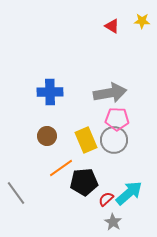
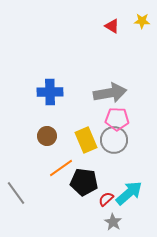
black pentagon: rotated 12 degrees clockwise
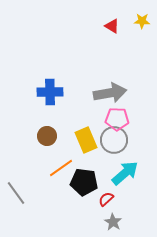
cyan arrow: moved 4 px left, 20 px up
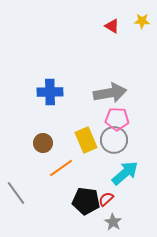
brown circle: moved 4 px left, 7 px down
black pentagon: moved 2 px right, 19 px down
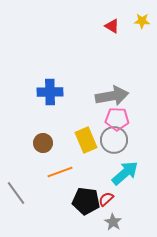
gray arrow: moved 2 px right, 3 px down
orange line: moved 1 px left, 4 px down; rotated 15 degrees clockwise
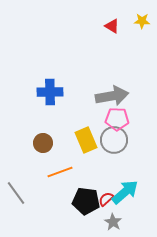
cyan arrow: moved 19 px down
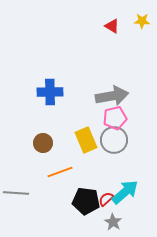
pink pentagon: moved 2 px left, 1 px up; rotated 15 degrees counterclockwise
gray line: rotated 50 degrees counterclockwise
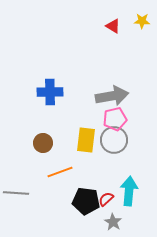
red triangle: moved 1 px right
pink pentagon: moved 1 px down
yellow rectangle: rotated 30 degrees clockwise
cyan arrow: moved 4 px right, 1 px up; rotated 44 degrees counterclockwise
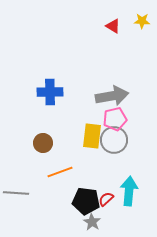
yellow rectangle: moved 6 px right, 4 px up
gray star: moved 21 px left
